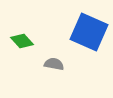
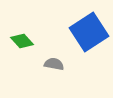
blue square: rotated 33 degrees clockwise
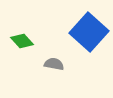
blue square: rotated 15 degrees counterclockwise
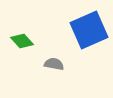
blue square: moved 2 px up; rotated 24 degrees clockwise
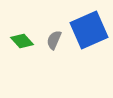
gray semicircle: moved 24 px up; rotated 78 degrees counterclockwise
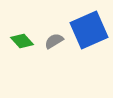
gray semicircle: moved 1 px down; rotated 36 degrees clockwise
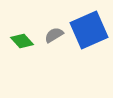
gray semicircle: moved 6 px up
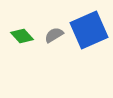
green diamond: moved 5 px up
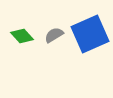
blue square: moved 1 px right, 4 px down
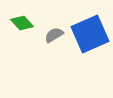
green diamond: moved 13 px up
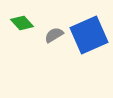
blue square: moved 1 px left, 1 px down
